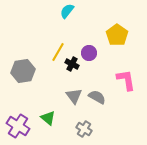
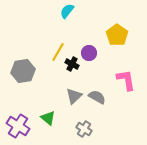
gray triangle: rotated 24 degrees clockwise
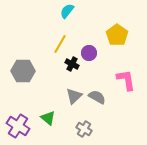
yellow line: moved 2 px right, 8 px up
gray hexagon: rotated 10 degrees clockwise
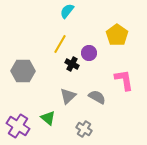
pink L-shape: moved 2 px left
gray triangle: moved 6 px left
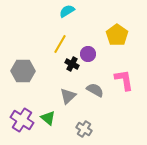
cyan semicircle: rotated 21 degrees clockwise
purple circle: moved 1 px left, 1 px down
gray semicircle: moved 2 px left, 7 px up
purple cross: moved 4 px right, 6 px up
